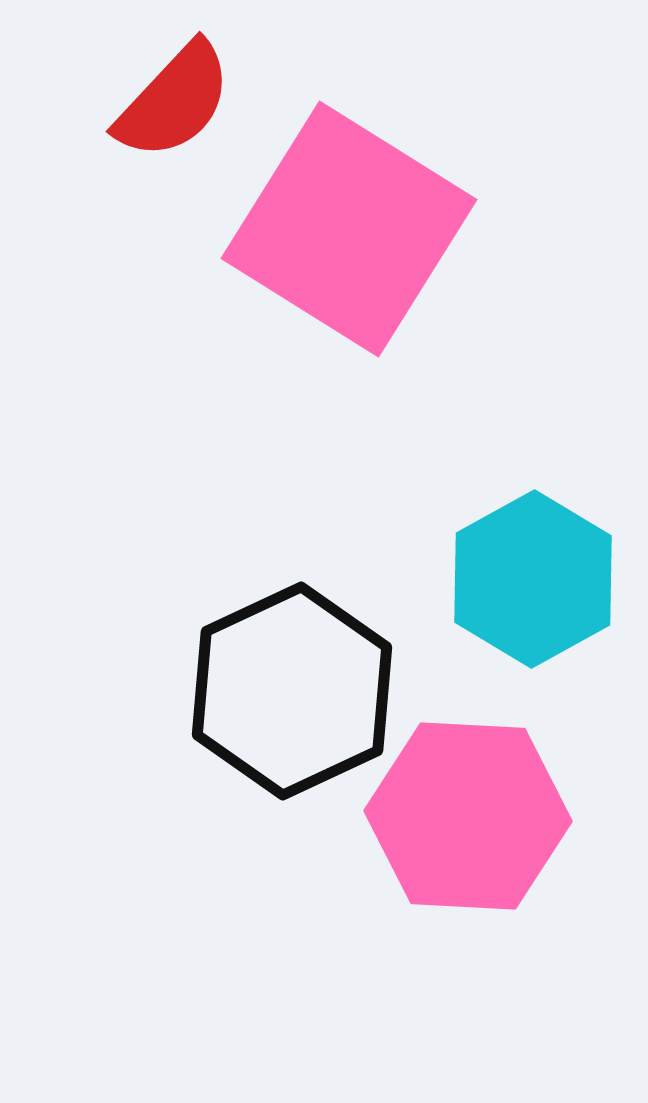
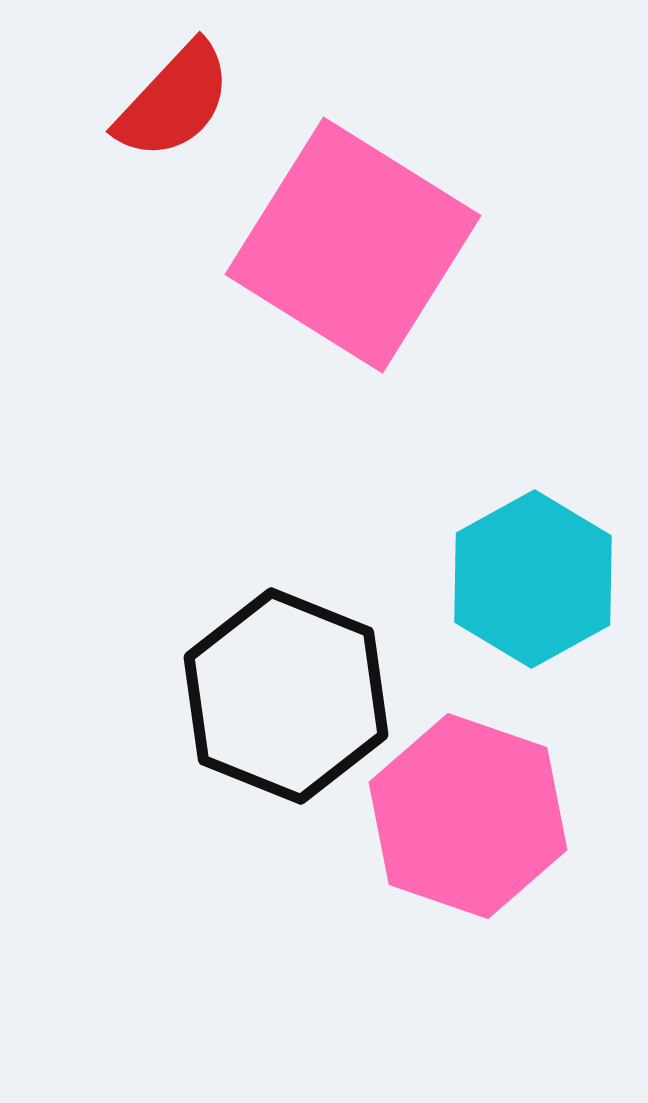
pink square: moved 4 px right, 16 px down
black hexagon: moved 6 px left, 5 px down; rotated 13 degrees counterclockwise
pink hexagon: rotated 16 degrees clockwise
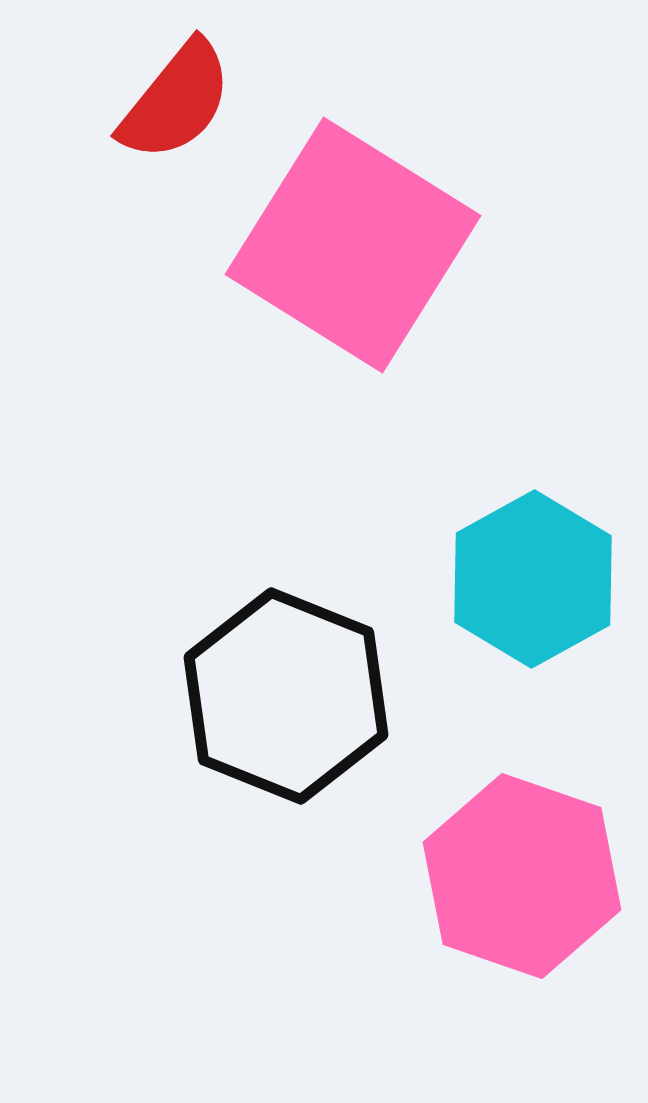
red semicircle: moved 2 px right; rotated 4 degrees counterclockwise
pink hexagon: moved 54 px right, 60 px down
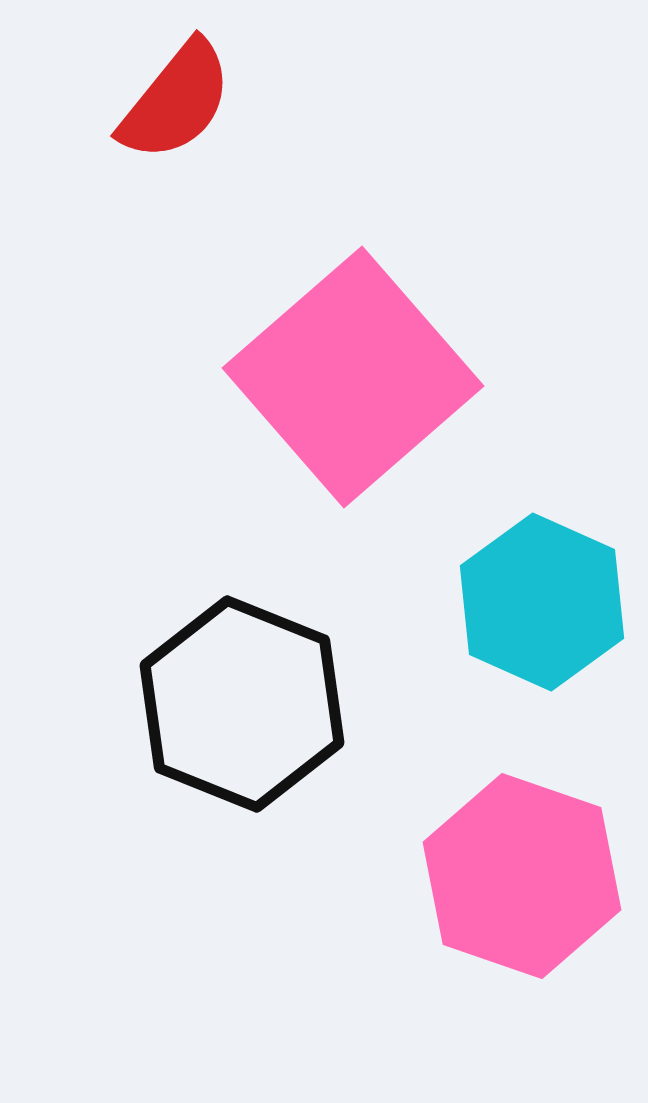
pink square: moved 132 px down; rotated 17 degrees clockwise
cyan hexagon: moved 9 px right, 23 px down; rotated 7 degrees counterclockwise
black hexagon: moved 44 px left, 8 px down
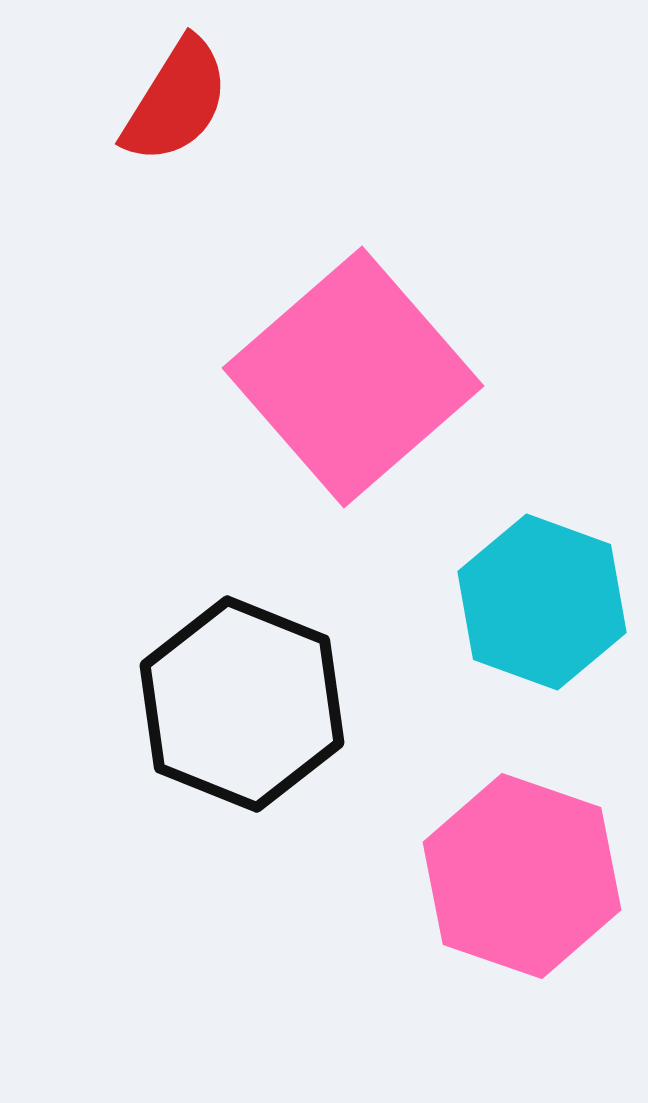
red semicircle: rotated 7 degrees counterclockwise
cyan hexagon: rotated 4 degrees counterclockwise
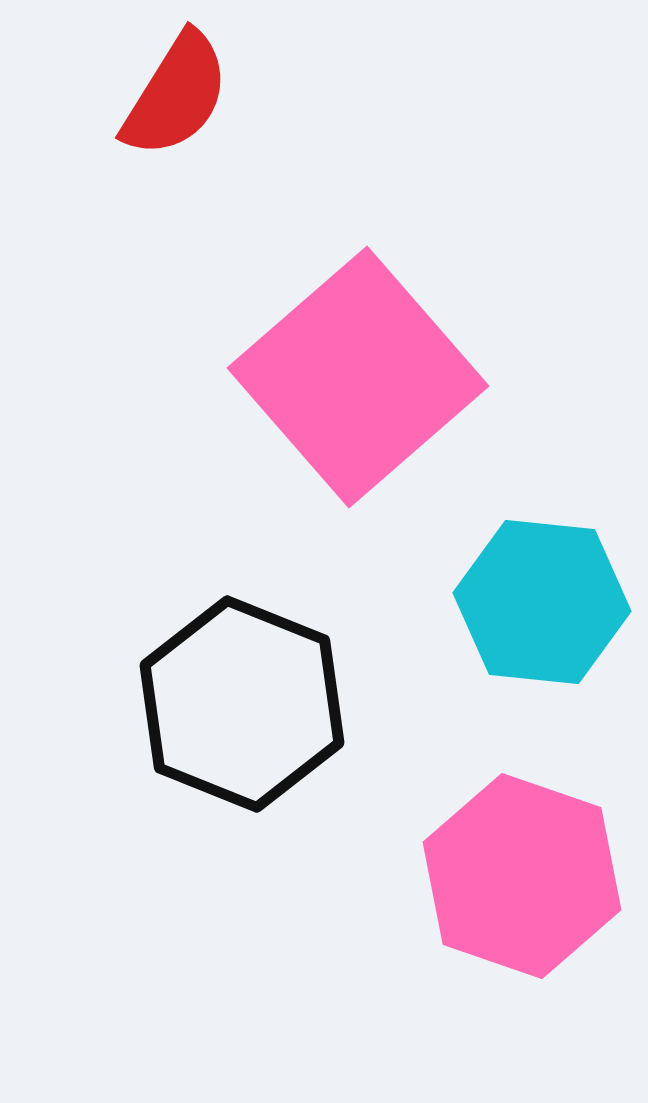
red semicircle: moved 6 px up
pink square: moved 5 px right
cyan hexagon: rotated 14 degrees counterclockwise
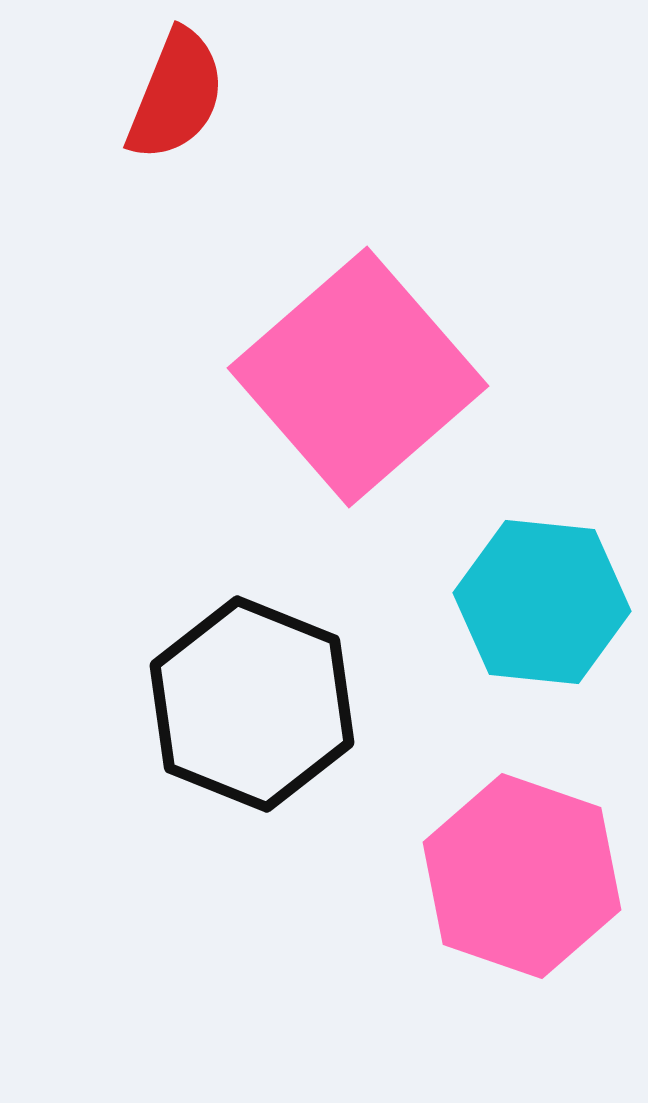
red semicircle: rotated 10 degrees counterclockwise
black hexagon: moved 10 px right
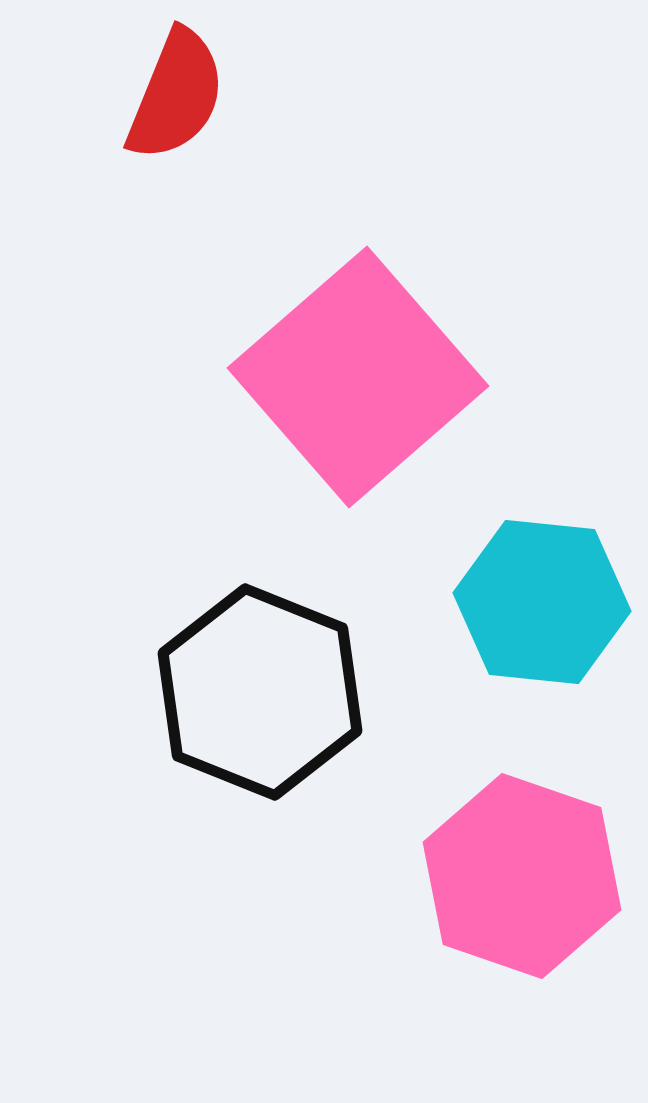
black hexagon: moved 8 px right, 12 px up
